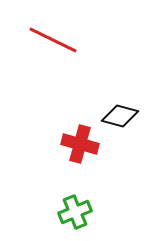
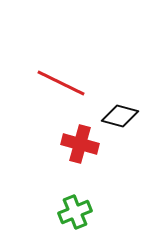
red line: moved 8 px right, 43 px down
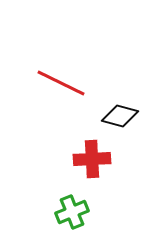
red cross: moved 12 px right, 15 px down; rotated 18 degrees counterclockwise
green cross: moved 3 px left
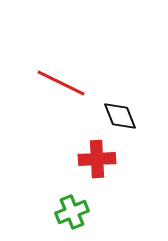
black diamond: rotated 54 degrees clockwise
red cross: moved 5 px right
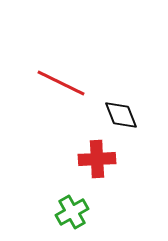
black diamond: moved 1 px right, 1 px up
green cross: rotated 8 degrees counterclockwise
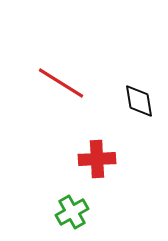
red line: rotated 6 degrees clockwise
black diamond: moved 18 px right, 14 px up; rotated 12 degrees clockwise
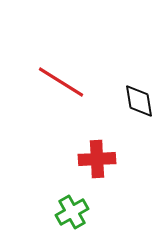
red line: moved 1 px up
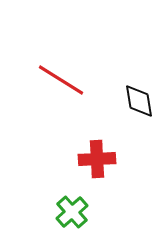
red line: moved 2 px up
green cross: rotated 12 degrees counterclockwise
